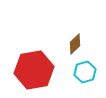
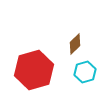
red hexagon: rotated 6 degrees counterclockwise
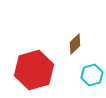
cyan hexagon: moved 7 px right, 3 px down
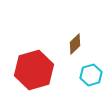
cyan hexagon: moved 1 px left
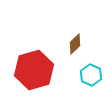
cyan hexagon: rotated 20 degrees counterclockwise
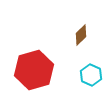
brown diamond: moved 6 px right, 9 px up
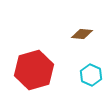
brown diamond: moved 1 px right, 1 px up; rotated 50 degrees clockwise
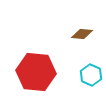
red hexagon: moved 2 px right, 2 px down; rotated 21 degrees clockwise
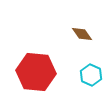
brown diamond: rotated 50 degrees clockwise
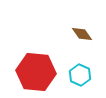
cyan hexagon: moved 11 px left
